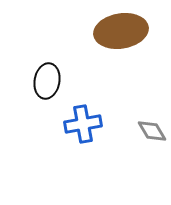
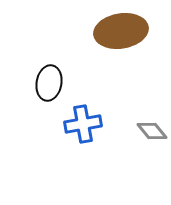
black ellipse: moved 2 px right, 2 px down
gray diamond: rotated 8 degrees counterclockwise
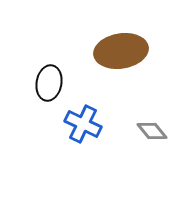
brown ellipse: moved 20 px down
blue cross: rotated 36 degrees clockwise
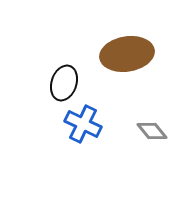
brown ellipse: moved 6 px right, 3 px down
black ellipse: moved 15 px right; rotated 8 degrees clockwise
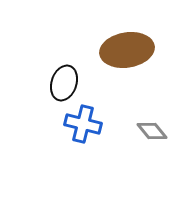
brown ellipse: moved 4 px up
blue cross: rotated 12 degrees counterclockwise
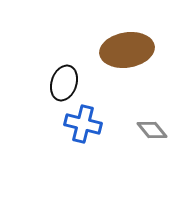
gray diamond: moved 1 px up
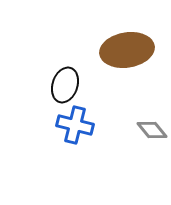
black ellipse: moved 1 px right, 2 px down
blue cross: moved 8 px left, 1 px down
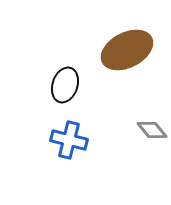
brown ellipse: rotated 18 degrees counterclockwise
blue cross: moved 6 px left, 15 px down
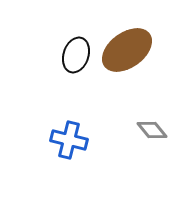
brown ellipse: rotated 9 degrees counterclockwise
black ellipse: moved 11 px right, 30 px up
